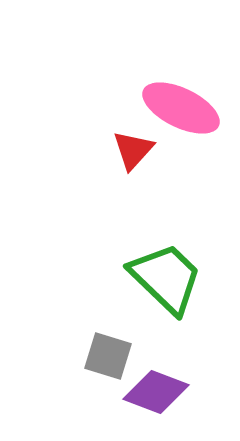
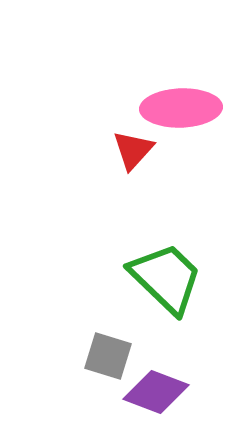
pink ellipse: rotated 28 degrees counterclockwise
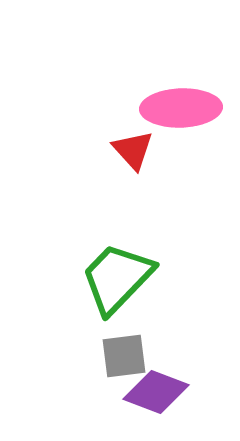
red triangle: rotated 24 degrees counterclockwise
green trapezoid: moved 49 px left; rotated 90 degrees counterclockwise
gray square: moved 16 px right; rotated 24 degrees counterclockwise
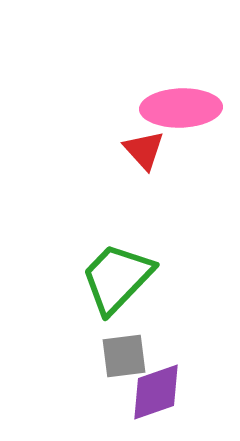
red triangle: moved 11 px right
purple diamond: rotated 40 degrees counterclockwise
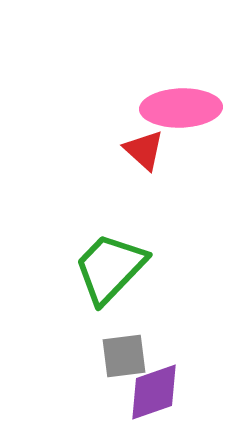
red triangle: rotated 6 degrees counterclockwise
green trapezoid: moved 7 px left, 10 px up
purple diamond: moved 2 px left
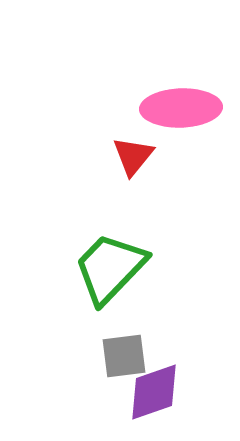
red triangle: moved 11 px left, 6 px down; rotated 27 degrees clockwise
